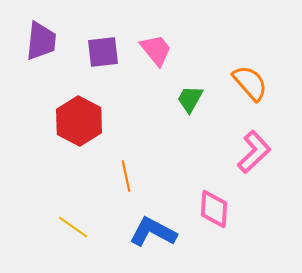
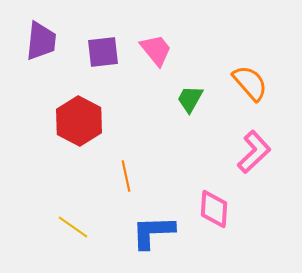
blue L-shape: rotated 30 degrees counterclockwise
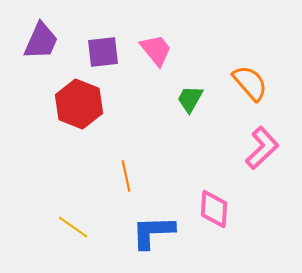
purple trapezoid: rotated 18 degrees clockwise
red hexagon: moved 17 px up; rotated 6 degrees counterclockwise
pink L-shape: moved 8 px right, 4 px up
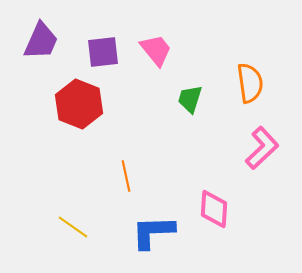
orange semicircle: rotated 33 degrees clockwise
green trapezoid: rotated 12 degrees counterclockwise
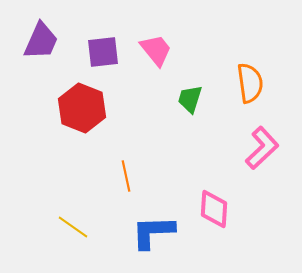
red hexagon: moved 3 px right, 4 px down
